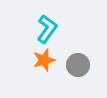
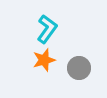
gray circle: moved 1 px right, 3 px down
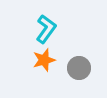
cyan L-shape: moved 1 px left
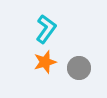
orange star: moved 1 px right, 2 px down
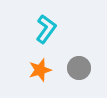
orange star: moved 5 px left, 8 px down
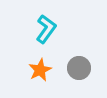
orange star: rotated 10 degrees counterclockwise
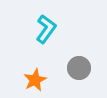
orange star: moved 5 px left, 10 px down
